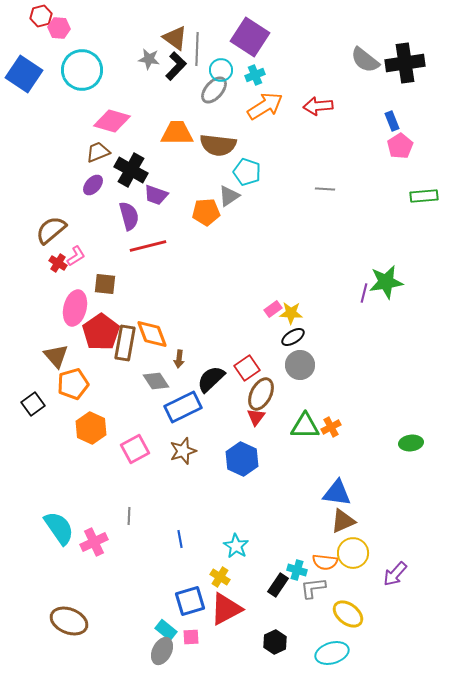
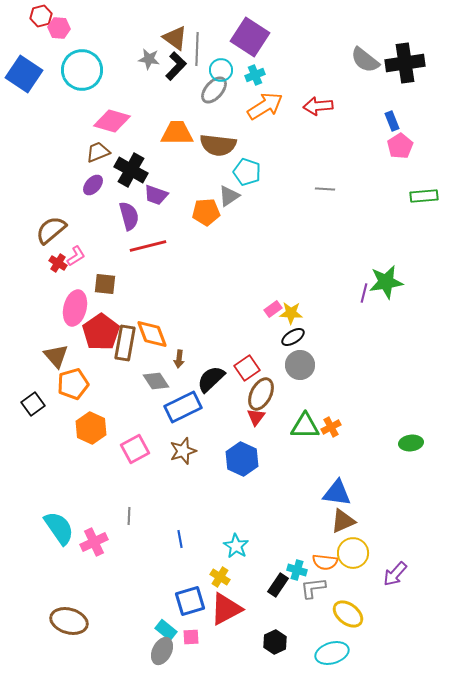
brown ellipse at (69, 621): rotated 6 degrees counterclockwise
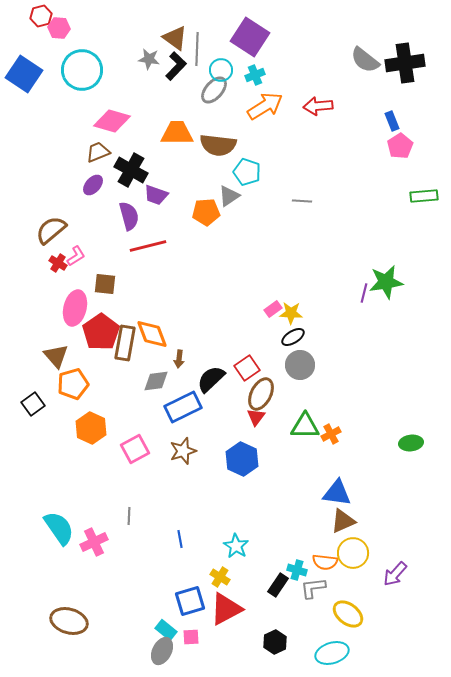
gray line at (325, 189): moved 23 px left, 12 px down
gray diamond at (156, 381): rotated 64 degrees counterclockwise
orange cross at (331, 427): moved 7 px down
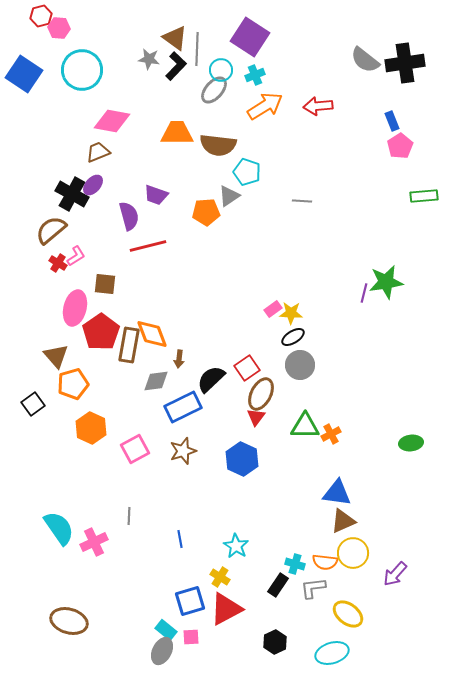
pink diamond at (112, 121): rotated 6 degrees counterclockwise
black cross at (131, 170): moved 59 px left, 24 px down
brown rectangle at (125, 343): moved 4 px right, 2 px down
cyan cross at (297, 570): moved 2 px left, 6 px up
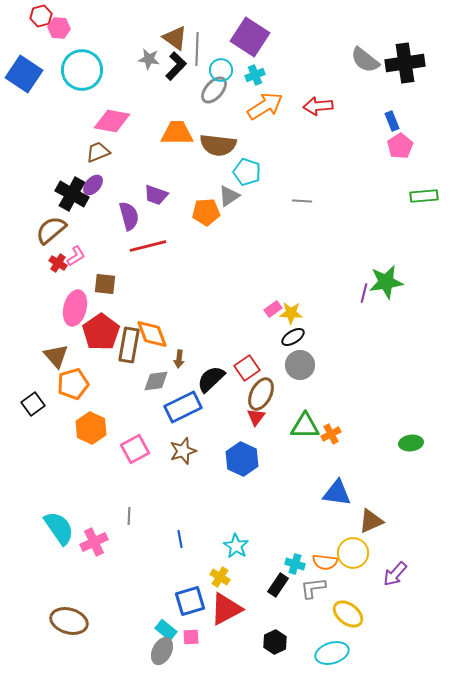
brown triangle at (343, 521): moved 28 px right
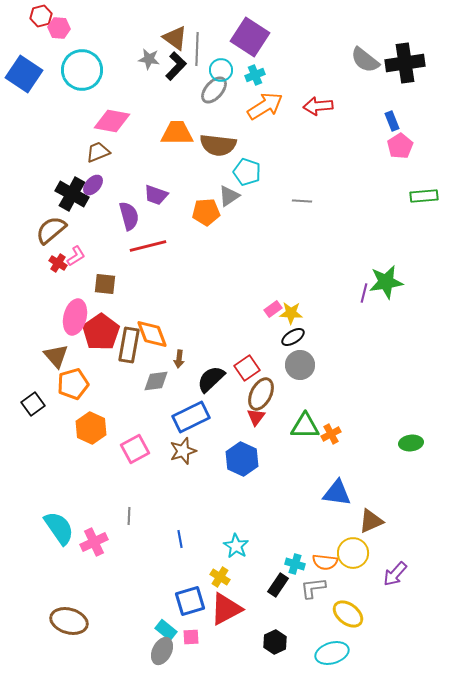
pink ellipse at (75, 308): moved 9 px down
blue rectangle at (183, 407): moved 8 px right, 10 px down
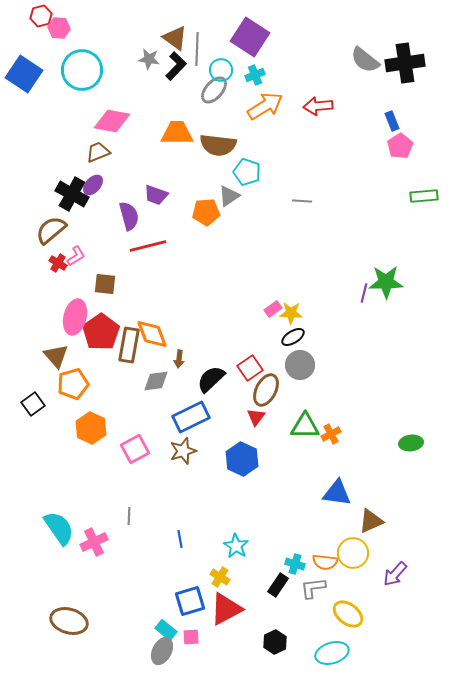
green star at (386, 282): rotated 8 degrees clockwise
red square at (247, 368): moved 3 px right
brown ellipse at (261, 394): moved 5 px right, 4 px up
